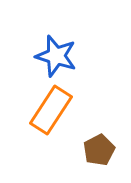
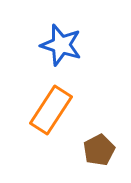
blue star: moved 5 px right, 11 px up
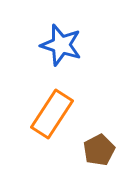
orange rectangle: moved 1 px right, 4 px down
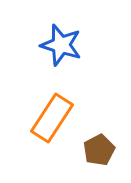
orange rectangle: moved 4 px down
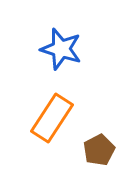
blue star: moved 4 px down
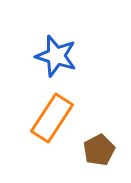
blue star: moved 5 px left, 7 px down
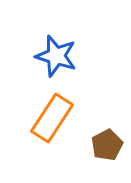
brown pentagon: moved 8 px right, 5 px up
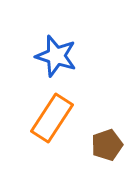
brown pentagon: rotated 8 degrees clockwise
